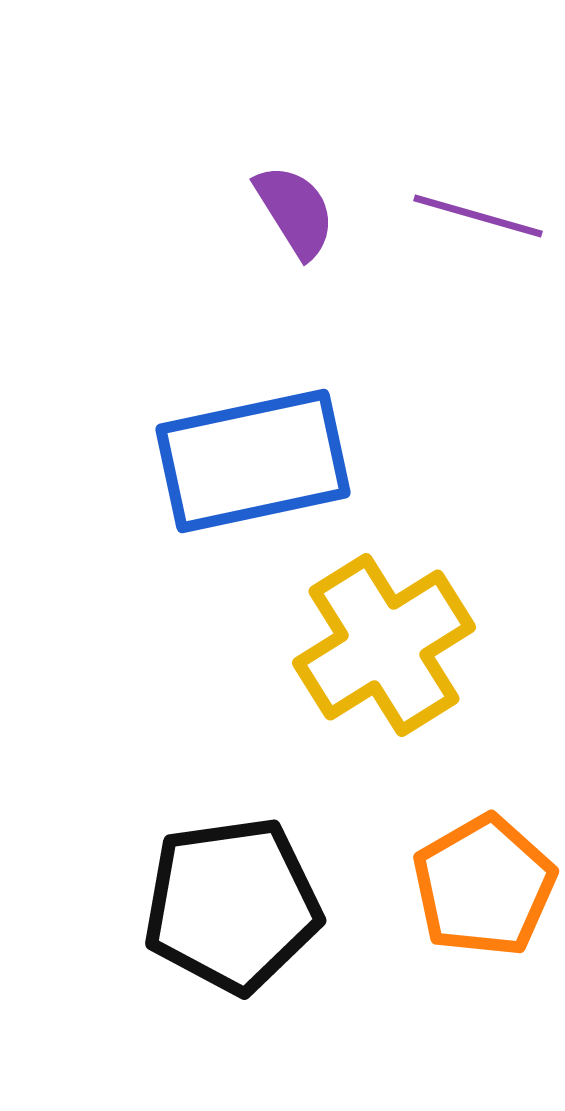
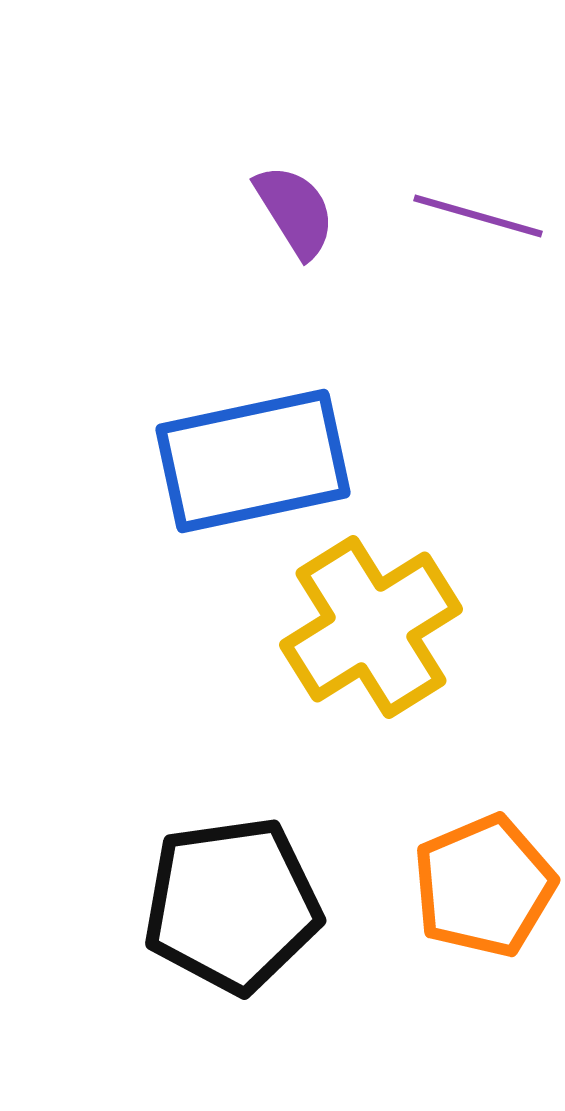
yellow cross: moved 13 px left, 18 px up
orange pentagon: rotated 7 degrees clockwise
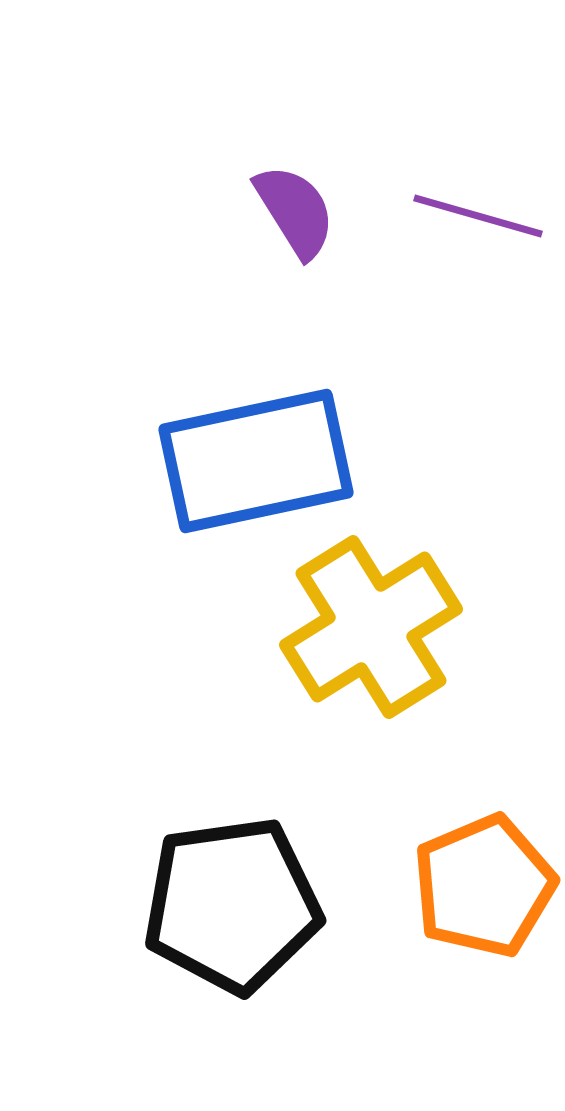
blue rectangle: moved 3 px right
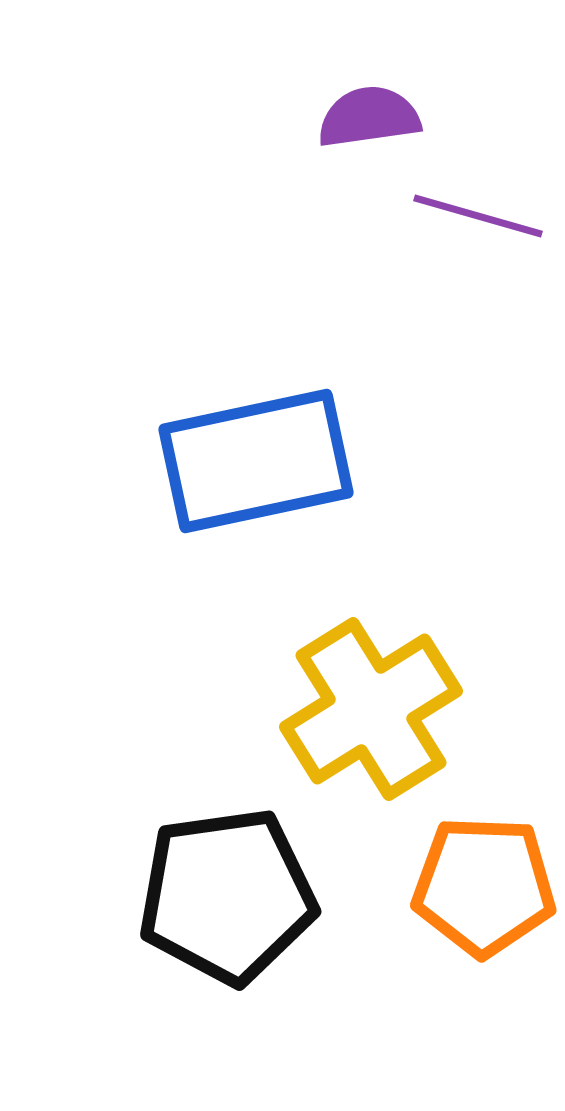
purple semicircle: moved 74 px right, 94 px up; rotated 66 degrees counterclockwise
yellow cross: moved 82 px down
orange pentagon: rotated 25 degrees clockwise
black pentagon: moved 5 px left, 9 px up
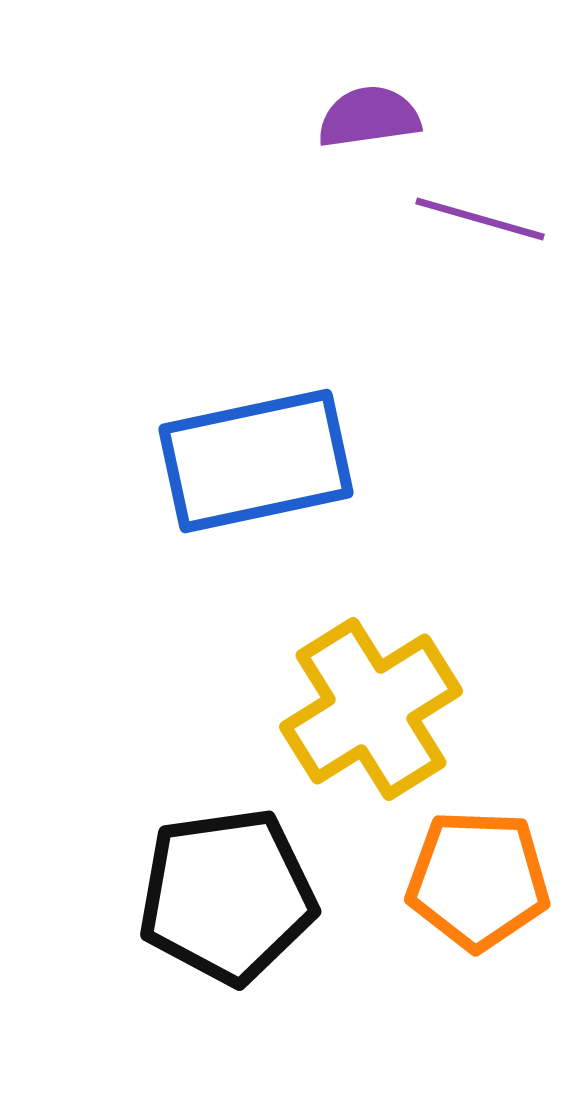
purple line: moved 2 px right, 3 px down
orange pentagon: moved 6 px left, 6 px up
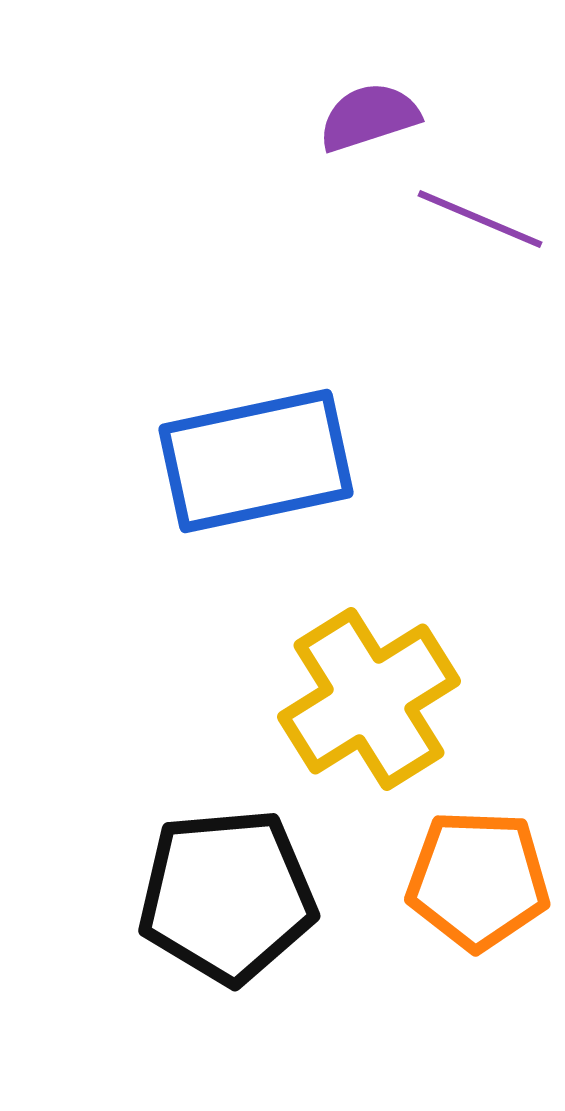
purple semicircle: rotated 10 degrees counterclockwise
purple line: rotated 7 degrees clockwise
yellow cross: moved 2 px left, 10 px up
black pentagon: rotated 3 degrees clockwise
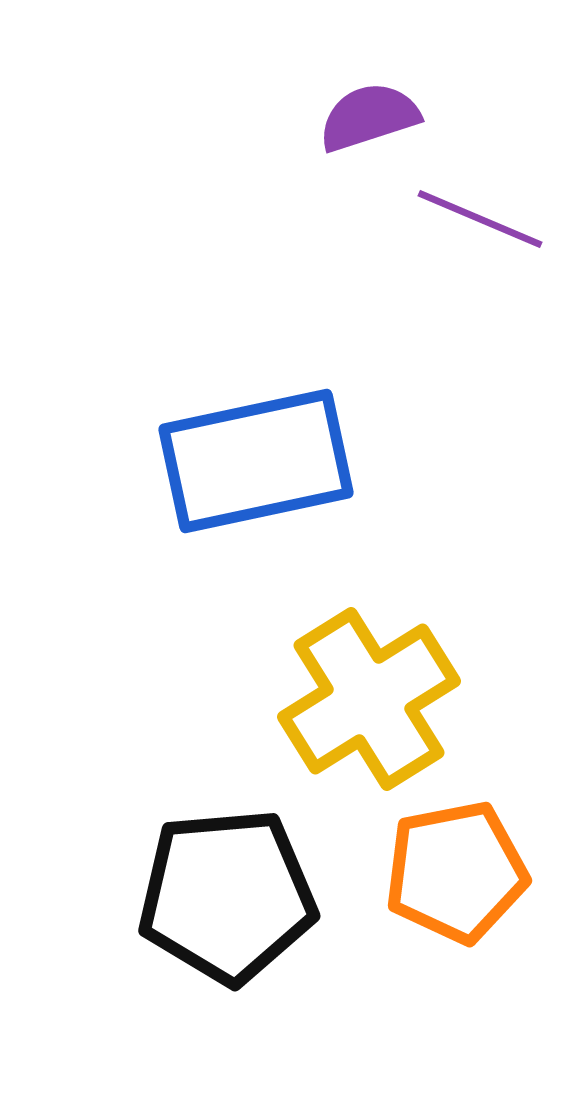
orange pentagon: moved 22 px left, 8 px up; rotated 13 degrees counterclockwise
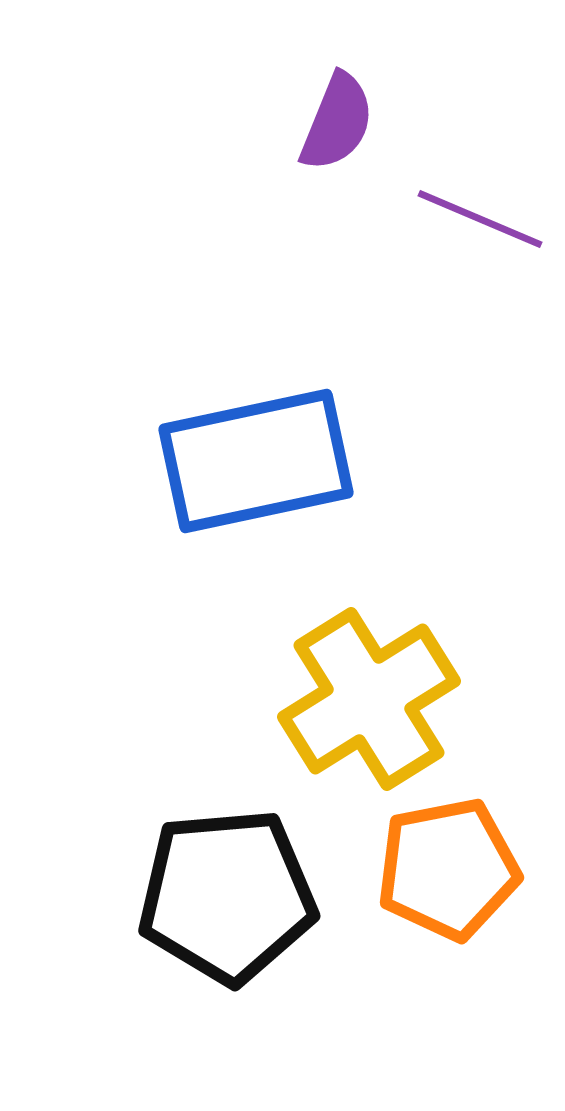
purple semicircle: moved 32 px left, 5 px down; rotated 130 degrees clockwise
orange pentagon: moved 8 px left, 3 px up
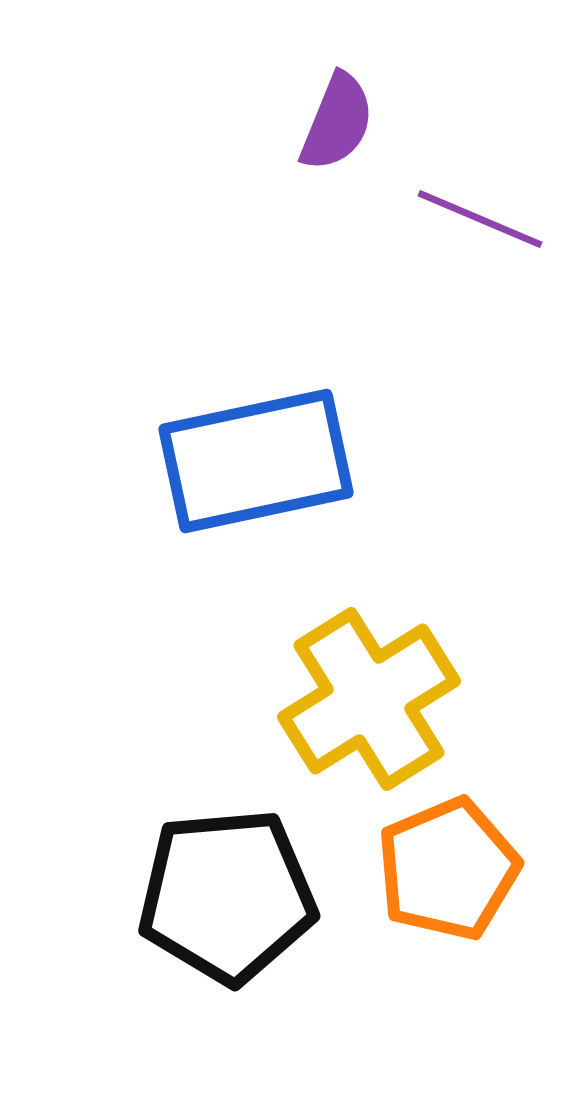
orange pentagon: rotated 12 degrees counterclockwise
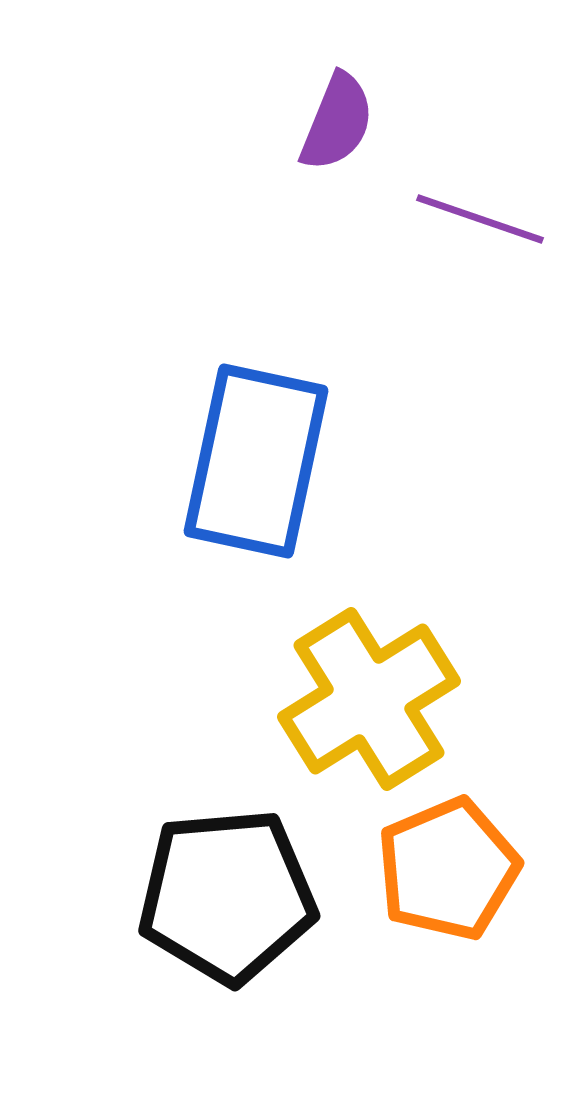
purple line: rotated 4 degrees counterclockwise
blue rectangle: rotated 66 degrees counterclockwise
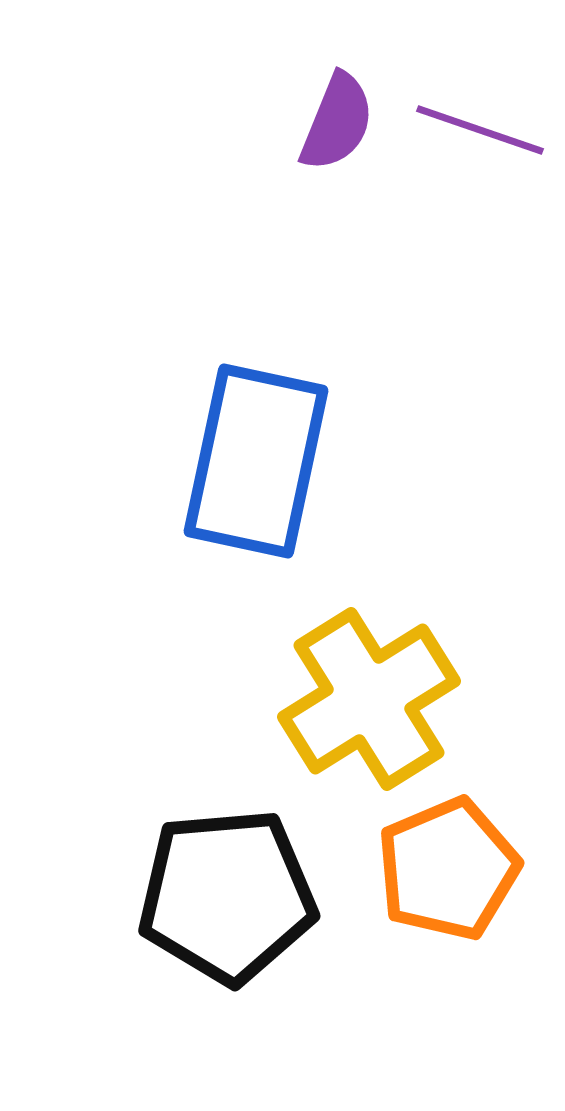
purple line: moved 89 px up
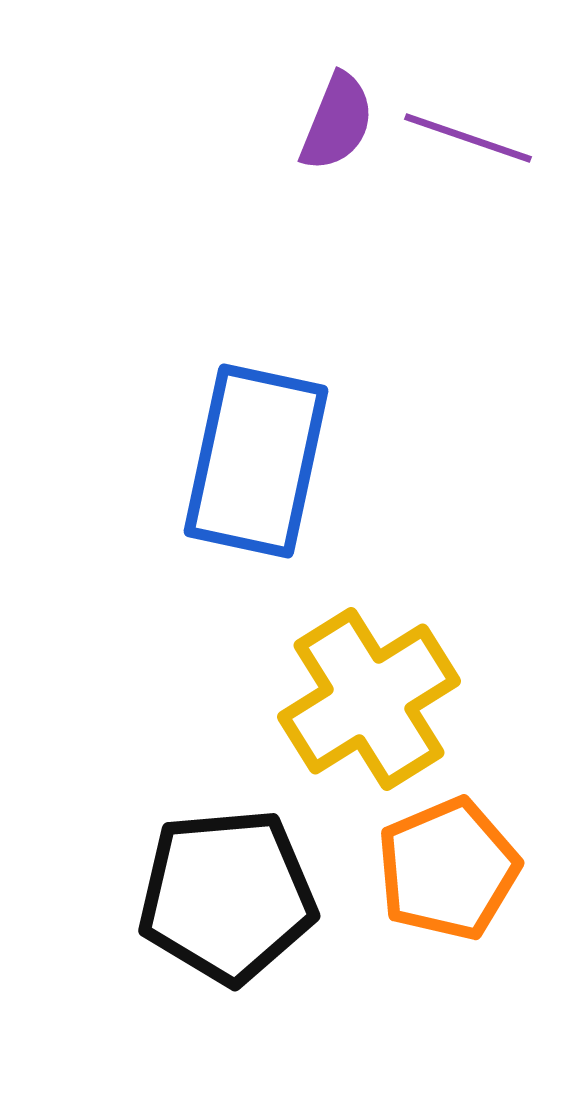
purple line: moved 12 px left, 8 px down
